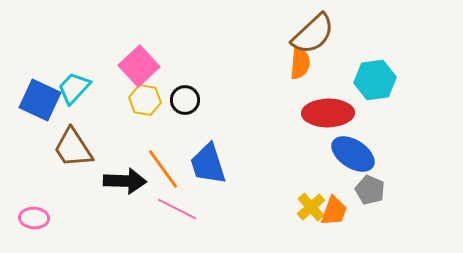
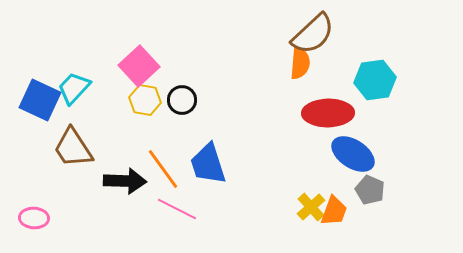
black circle: moved 3 px left
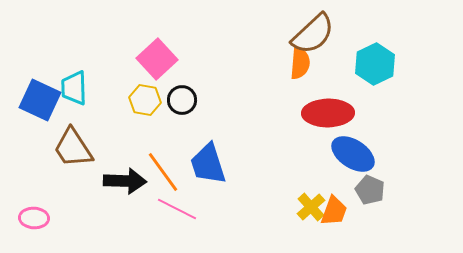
pink square: moved 18 px right, 7 px up
cyan hexagon: moved 16 px up; rotated 18 degrees counterclockwise
cyan trapezoid: rotated 45 degrees counterclockwise
orange line: moved 3 px down
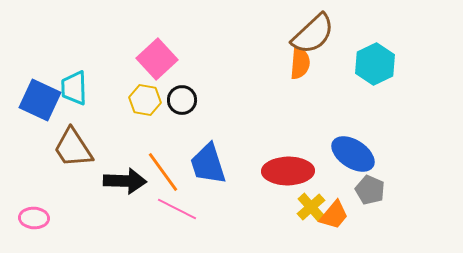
red ellipse: moved 40 px left, 58 px down
orange trapezoid: moved 4 px down; rotated 20 degrees clockwise
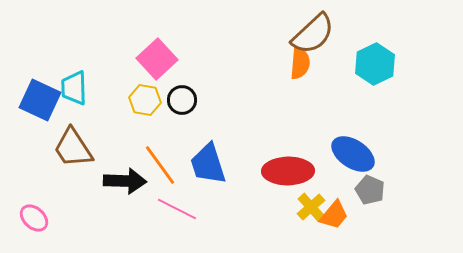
orange line: moved 3 px left, 7 px up
pink ellipse: rotated 40 degrees clockwise
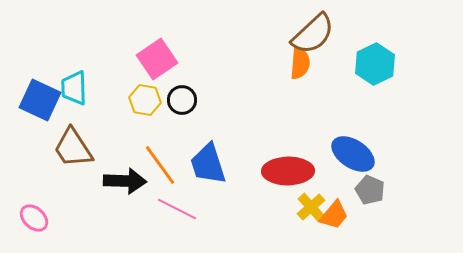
pink square: rotated 9 degrees clockwise
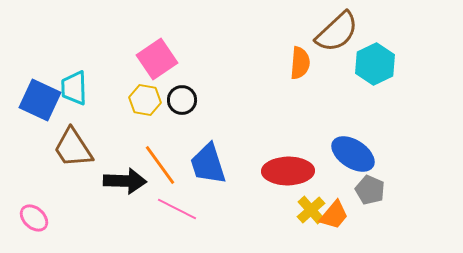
brown semicircle: moved 24 px right, 2 px up
yellow cross: moved 3 px down
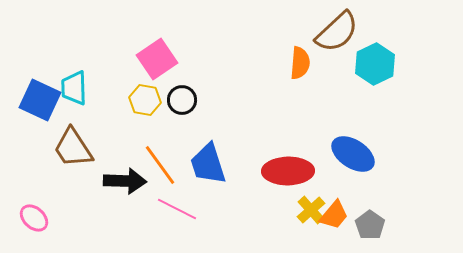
gray pentagon: moved 35 px down; rotated 12 degrees clockwise
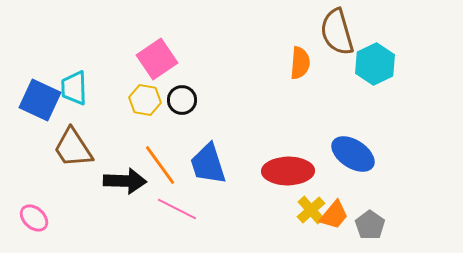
brown semicircle: rotated 117 degrees clockwise
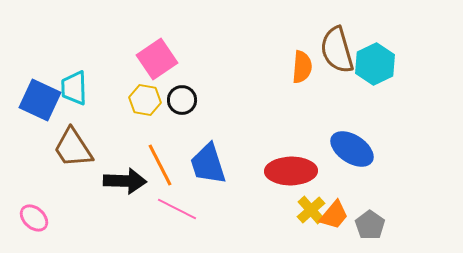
brown semicircle: moved 18 px down
orange semicircle: moved 2 px right, 4 px down
blue ellipse: moved 1 px left, 5 px up
orange line: rotated 9 degrees clockwise
red ellipse: moved 3 px right
